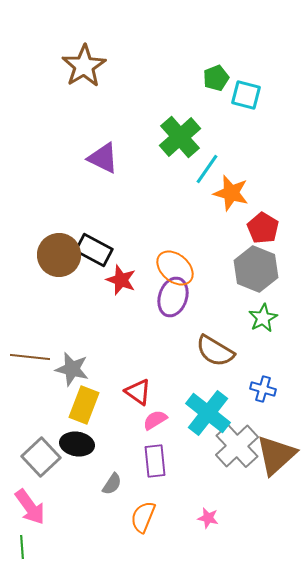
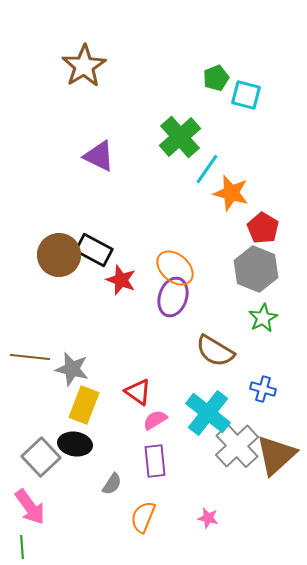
purple triangle: moved 4 px left, 2 px up
black ellipse: moved 2 px left
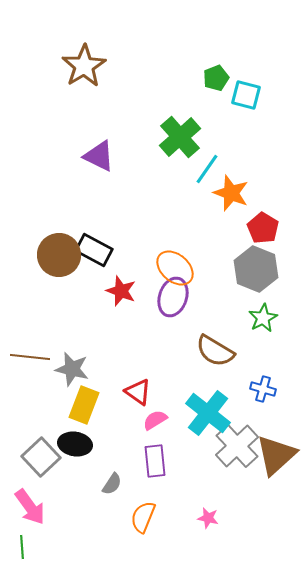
orange star: rotated 6 degrees clockwise
red star: moved 11 px down
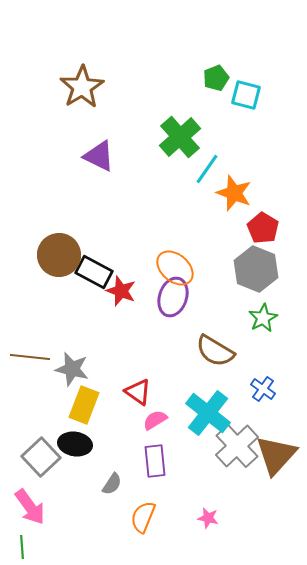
brown star: moved 2 px left, 21 px down
orange star: moved 3 px right
black rectangle: moved 22 px down
blue cross: rotated 20 degrees clockwise
brown triangle: rotated 6 degrees counterclockwise
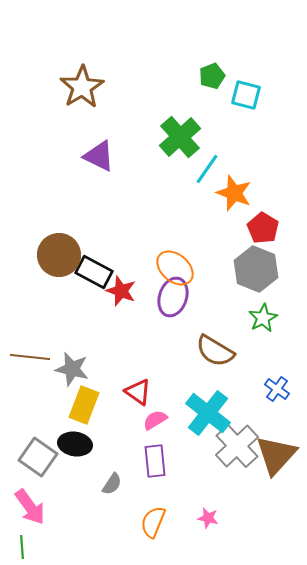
green pentagon: moved 4 px left, 2 px up
blue cross: moved 14 px right
gray square: moved 3 px left; rotated 12 degrees counterclockwise
orange semicircle: moved 10 px right, 5 px down
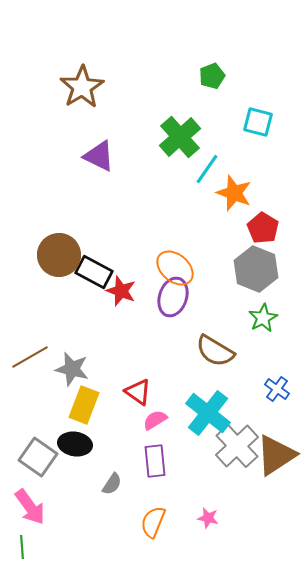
cyan square: moved 12 px right, 27 px down
brown line: rotated 36 degrees counterclockwise
brown triangle: rotated 15 degrees clockwise
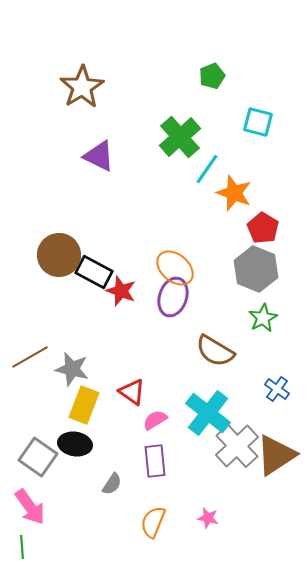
red triangle: moved 6 px left
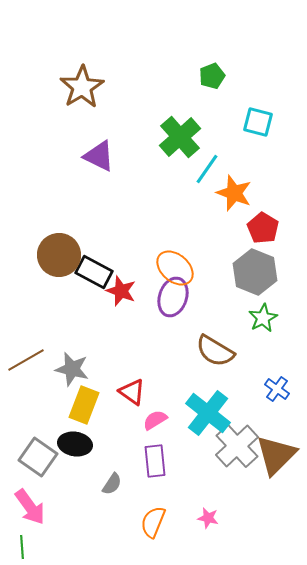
gray hexagon: moved 1 px left, 3 px down
brown line: moved 4 px left, 3 px down
brown triangle: rotated 12 degrees counterclockwise
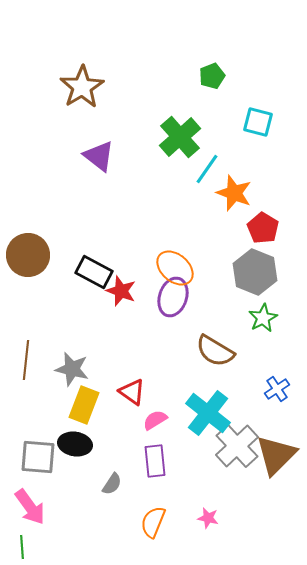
purple triangle: rotated 12 degrees clockwise
brown circle: moved 31 px left
brown line: rotated 54 degrees counterclockwise
blue cross: rotated 20 degrees clockwise
gray square: rotated 30 degrees counterclockwise
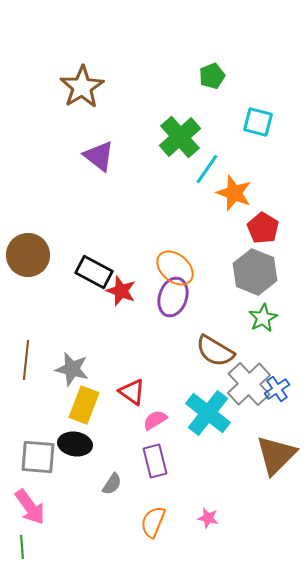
gray cross: moved 12 px right, 62 px up
purple rectangle: rotated 8 degrees counterclockwise
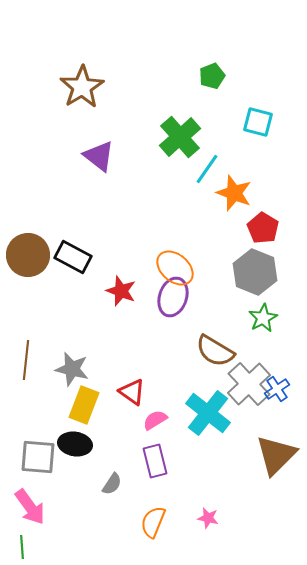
black rectangle: moved 21 px left, 15 px up
